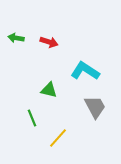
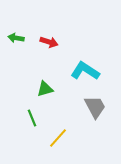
green triangle: moved 4 px left, 1 px up; rotated 30 degrees counterclockwise
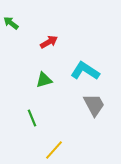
green arrow: moved 5 px left, 15 px up; rotated 28 degrees clockwise
red arrow: rotated 48 degrees counterclockwise
green triangle: moved 1 px left, 9 px up
gray trapezoid: moved 1 px left, 2 px up
yellow line: moved 4 px left, 12 px down
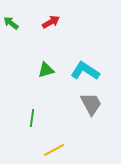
red arrow: moved 2 px right, 20 px up
green triangle: moved 2 px right, 10 px up
gray trapezoid: moved 3 px left, 1 px up
green line: rotated 30 degrees clockwise
yellow line: rotated 20 degrees clockwise
